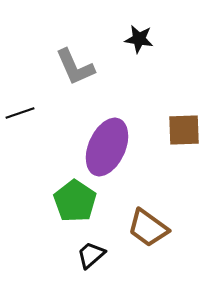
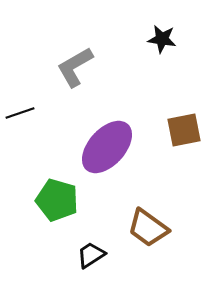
black star: moved 23 px right
gray L-shape: rotated 84 degrees clockwise
brown square: rotated 9 degrees counterclockwise
purple ellipse: rotated 18 degrees clockwise
green pentagon: moved 18 px left, 1 px up; rotated 18 degrees counterclockwise
black trapezoid: rotated 8 degrees clockwise
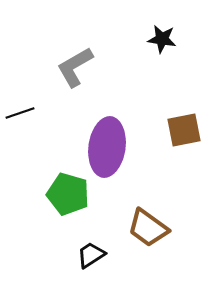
purple ellipse: rotated 34 degrees counterclockwise
green pentagon: moved 11 px right, 6 px up
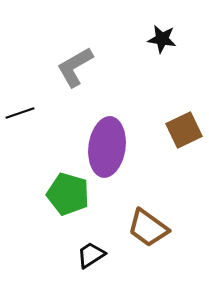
brown square: rotated 15 degrees counterclockwise
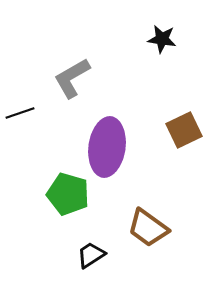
gray L-shape: moved 3 px left, 11 px down
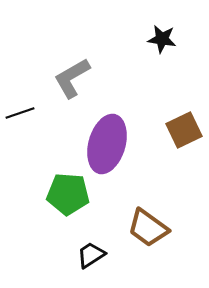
purple ellipse: moved 3 px up; rotated 8 degrees clockwise
green pentagon: rotated 12 degrees counterclockwise
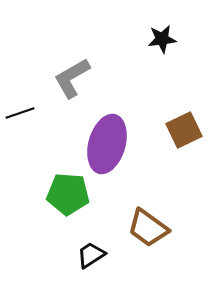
black star: rotated 16 degrees counterclockwise
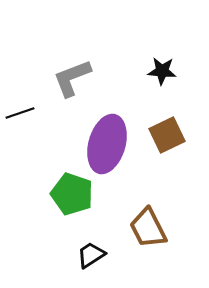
black star: moved 32 px down; rotated 12 degrees clockwise
gray L-shape: rotated 9 degrees clockwise
brown square: moved 17 px left, 5 px down
green pentagon: moved 4 px right; rotated 15 degrees clockwise
brown trapezoid: rotated 27 degrees clockwise
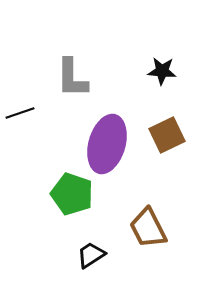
gray L-shape: rotated 69 degrees counterclockwise
